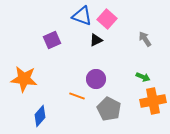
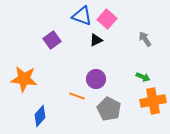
purple square: rotated 12 degrees counterclockwise
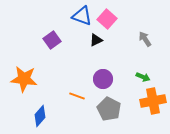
purple circle: moved 7 px right
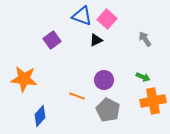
purple circle: moved 1 px right, 1 px down
gray pentagon: moved 1 px left, 1 px down
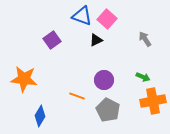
blue diamond: rotated 10 degrees counterclockwise
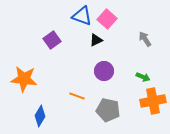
purple circle: moved 9 px up
gray pentagon: rotated 15 degrees counterclockwise
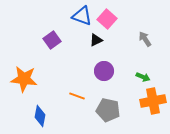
blue diamond: rotated 20 degrees counterclockwise
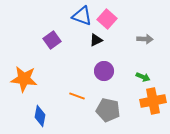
gray arrow: rotated 126 degrees clockwise
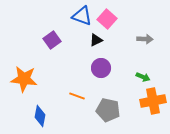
purple circle: moved 3 px left, 3 px up
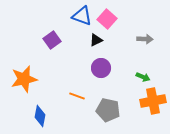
orange star: rotated 20 degrees counterclockwise
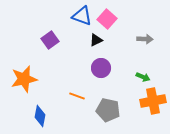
purple square: moved 2 px left
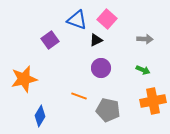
blue triangle: moved 5 px left, 4 px down
green arrow: moved 7 px up
orange line: moved 2 px right
blue diamond: rotated 20 degrees clockwise
